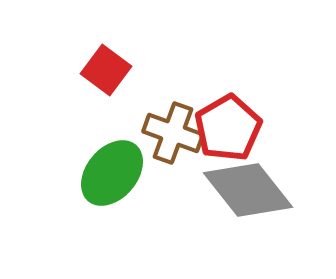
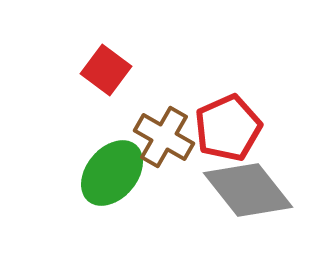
red pentagon: rotated 6 degrees clockwise
brown cross: moved 9 px left, 4 px down; rotated 10 degrees clockwise
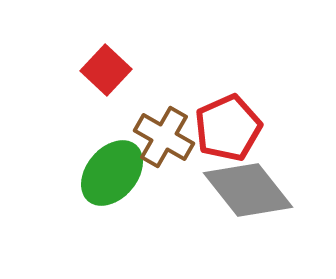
red square: rotated 6 degrees clockwise
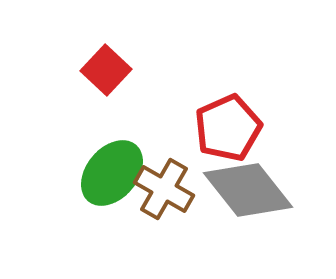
brown cross: moved 52 px down
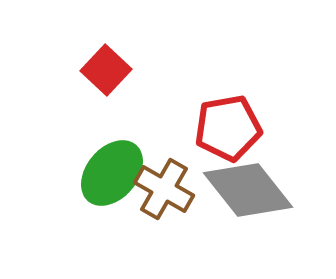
red pentagon: rotated 14 degrees clockwise
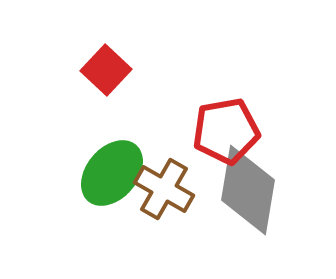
red pentagon: moved 2 px left, 3 px down
gray diamond: rotated 48 degrees clockwise
